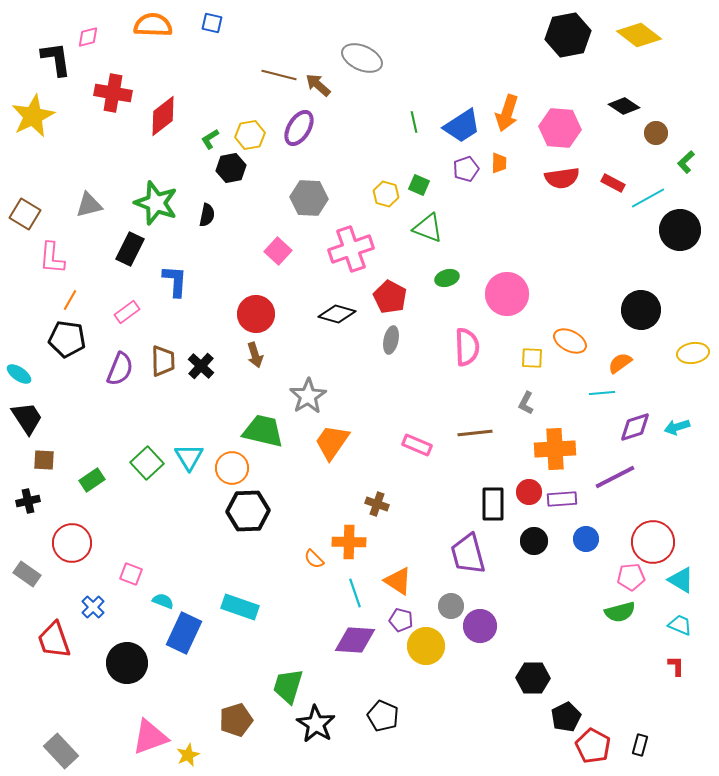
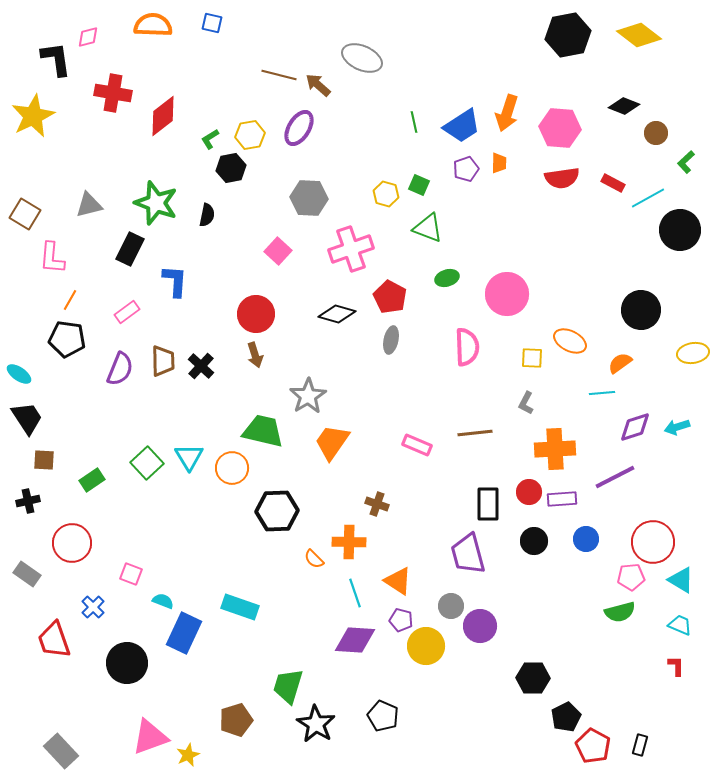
black diamond at (624, 106): rotated 12 degrees counterclockwise
black rectangle at (493, 504): moved 5 px left
black hexagon at (248, 511): moved 29 px right
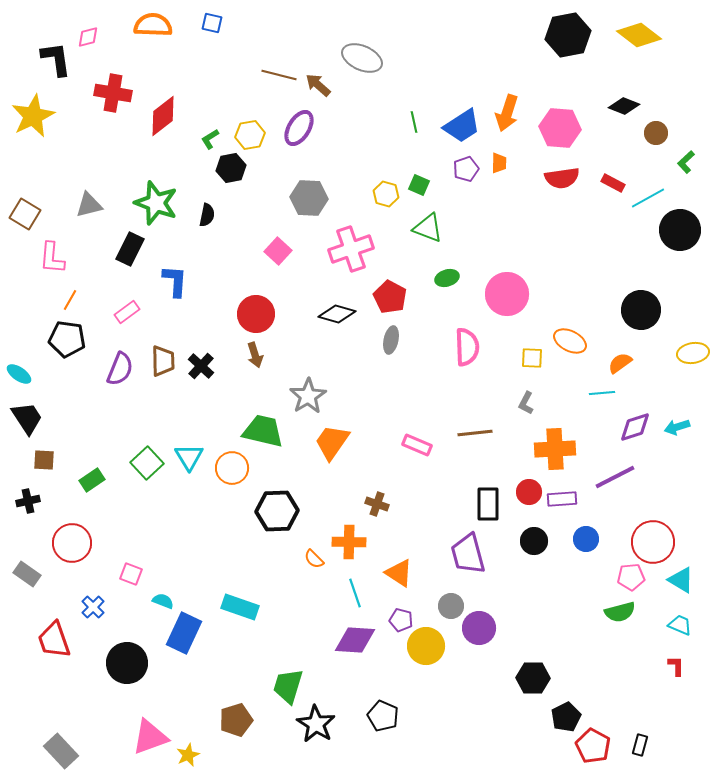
orange triangle at (398, 581): moved 1 px right, 8 px up
purple circle at (480, 626): moved 1 px left, 2 px down
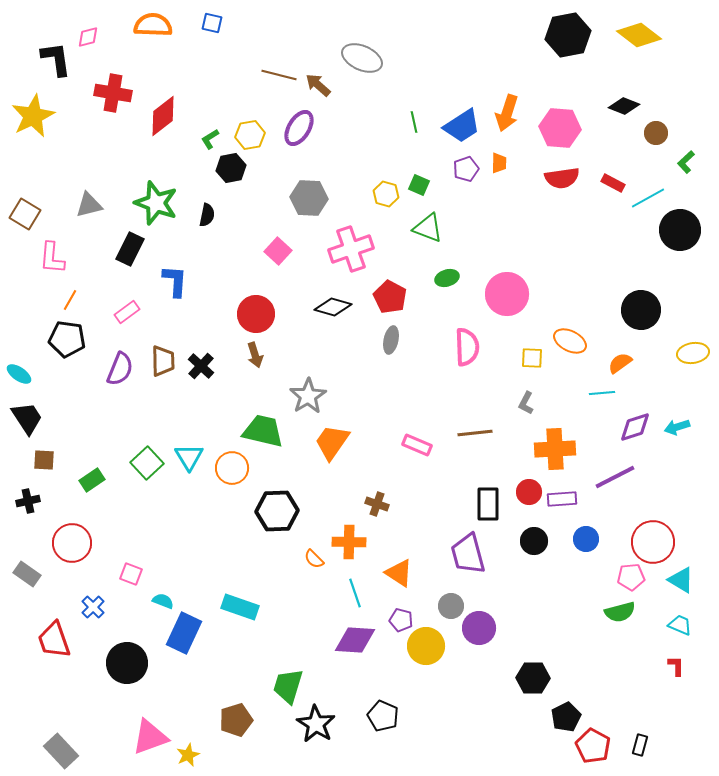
black diamond at (337, 314): moved 4 px left, 7 px up
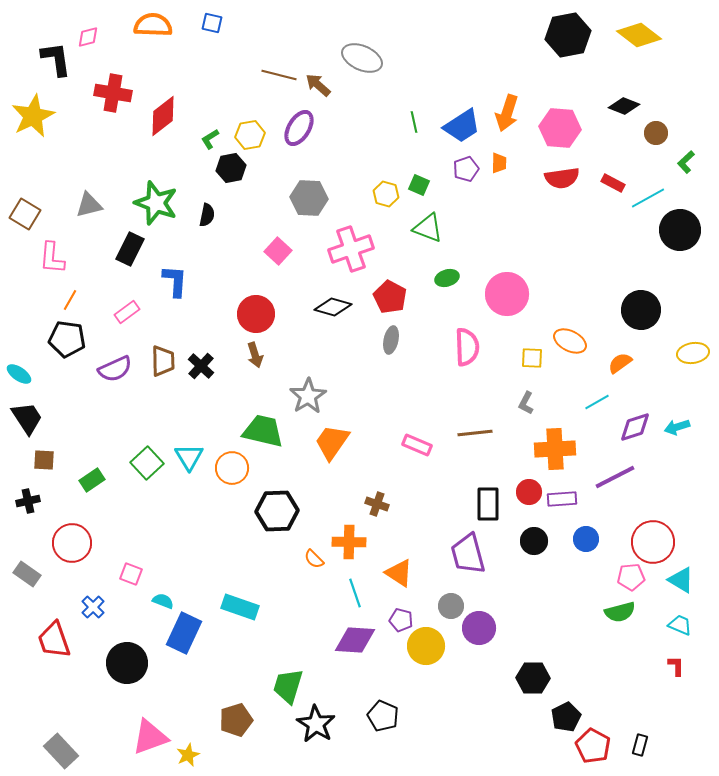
purple semicircle at (120, 369): moved 5 px left; rotated 44 degrees clockwise
cyan line at (602, 393): moved 5 px left, 9 px down; rotated 25 degrees counterclockwise
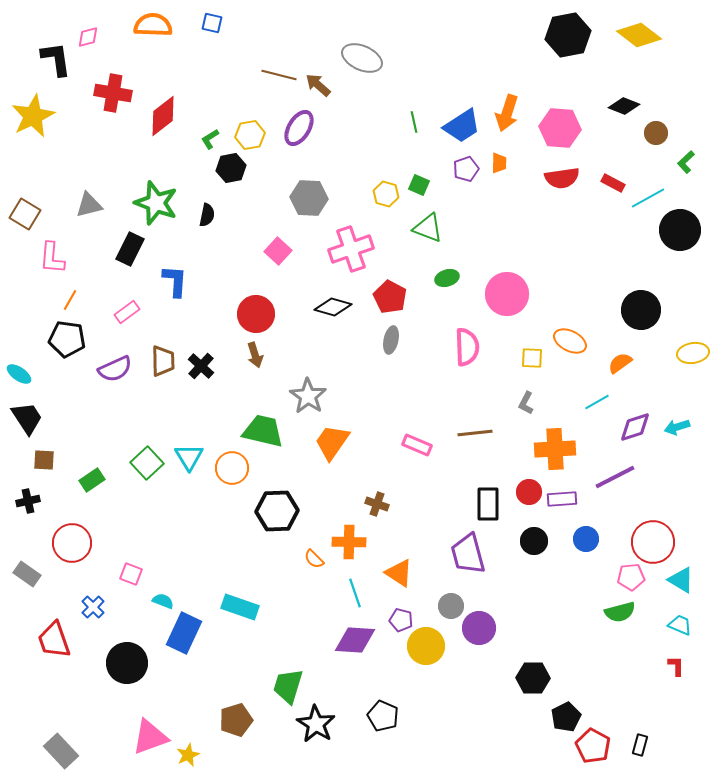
gray star at (308, 396): rotated 6 degrees counterclockwise
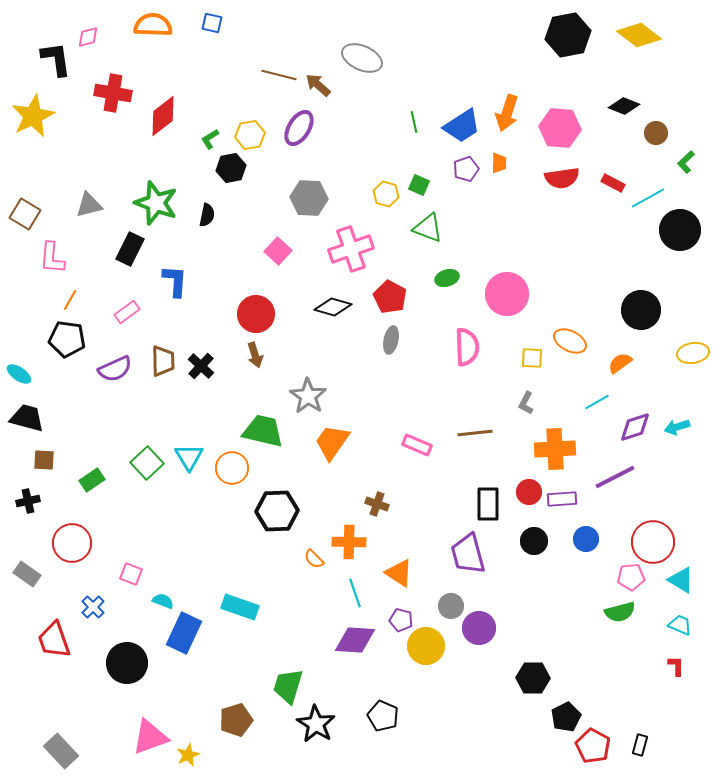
black trapezoid at (27, 418): rotated 42 degrees counterclockwise
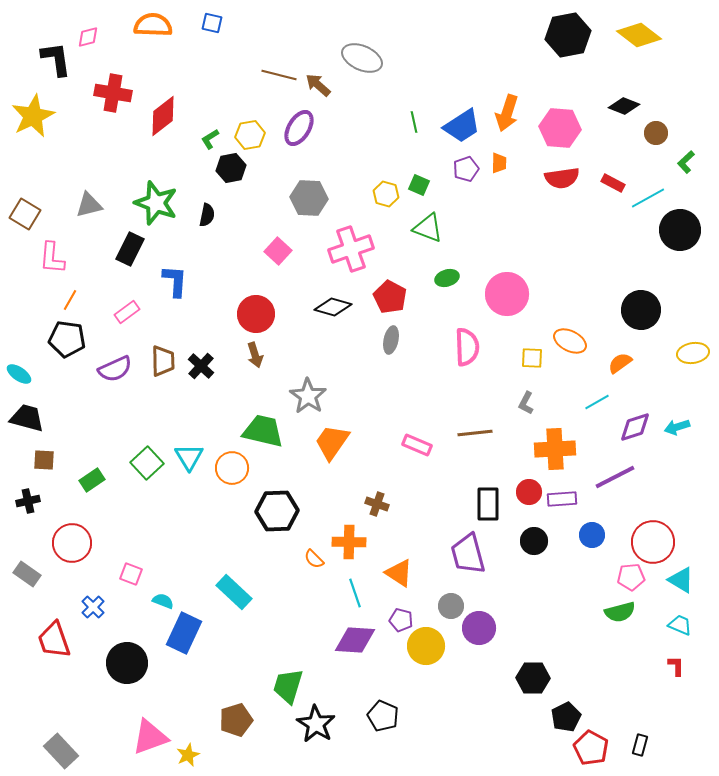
blue circle at (586, 539): moved 6 px right, 4 px up
cyan rectangle at (240, 607): moved 6 px left, 15 px up; rotated 24 degrees clockwise
red pentagon at (593, 746): moved 2 px left, 2 px down
